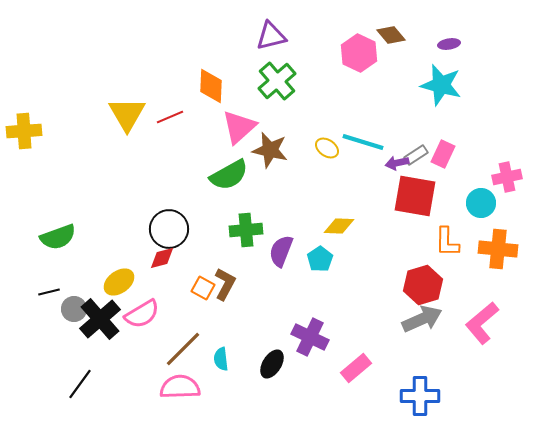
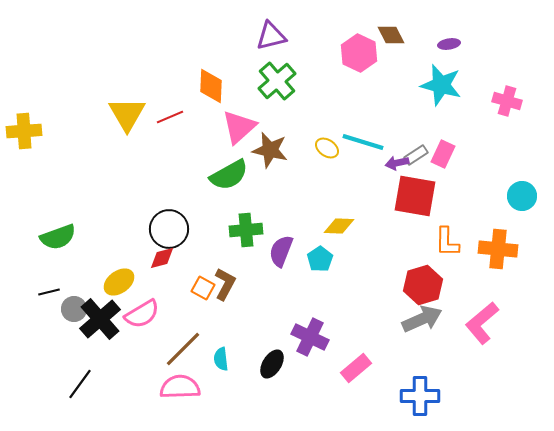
brown diamond at (391, 35): rotated 12 degrees clockwise
pink cross at (507, 177): moved 76 px up; rotated 28 degrees clockwise
cyan circle at (481, 203): moved 41 px right, 7 px up
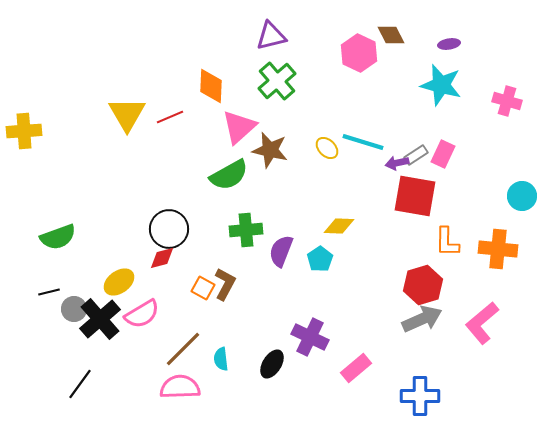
yellow ellipse at (327, 148): rotated 10 degrees clockwise
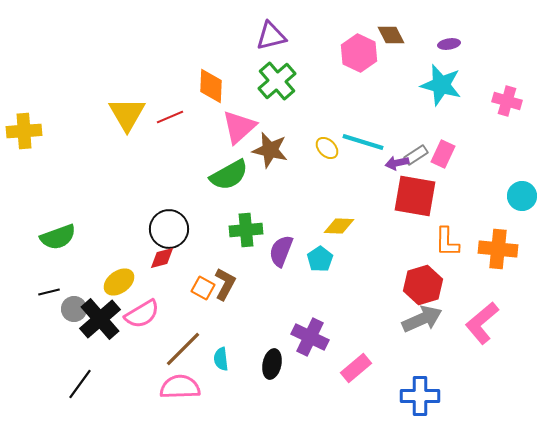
black ellipse at (272, 364): rotated 20 degrees counterclockwise
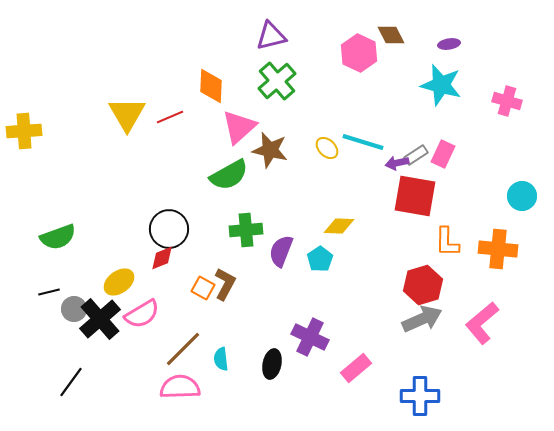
red diamond at (162, 258): rotated 8 degrees counterclockwise
black line at (80, 384): moved 9 px left, 2 px up
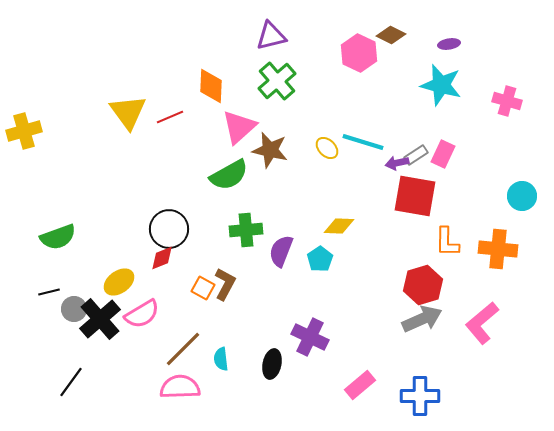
brown diamond at (391, 35): rotated 36 degrees counterclockwise
yellow triangle at (127, 114): moved 1 px right, 2 px up; rotated 6 degrees counterclockwise
yellow cross at (24, 131): rotated 12 degrees counterclockwise
pink rectangle at (356, 368): moved 4 px right, 17 px down
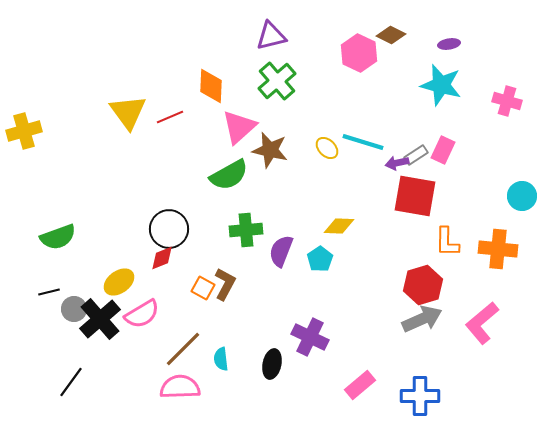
pink rectangle at (443, 154): moved 4 px up
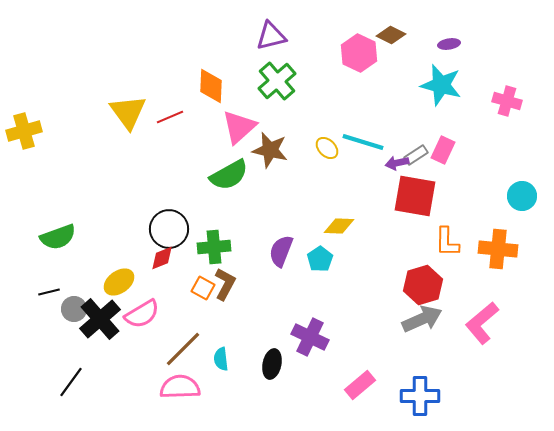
green cross at (246, 230): moved 32 px left, 17 px down
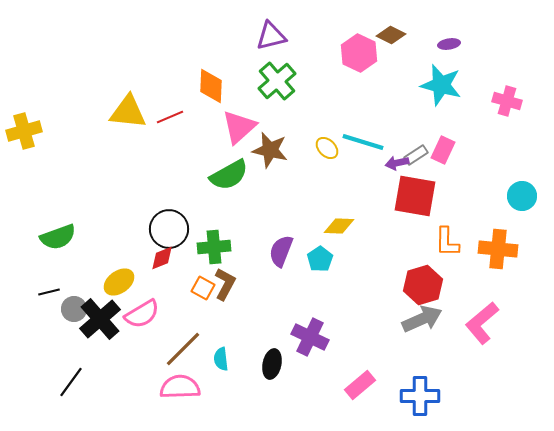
yellow triangle at (128, 112): rotated 48 degrees counterclockwise
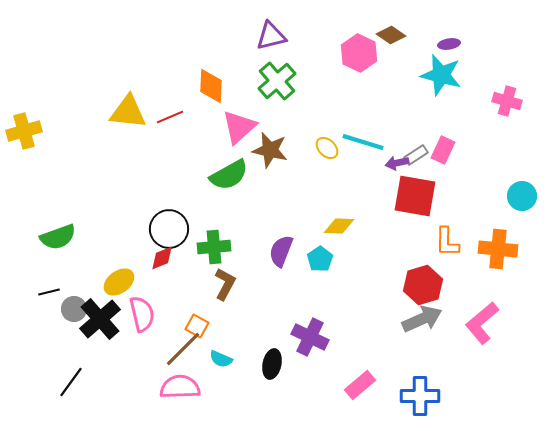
brown diamond at (391, 35): rotated 8 degrees clockwise
cyan star at (441, 85): moved 10 px up
orange square at (203, 288): moved 6 px left, 38 px down
pink semicircle at (142, 314): rotated 72 degrees counterclockwise
cyan semicircle at (221, 359): rotated 60 degrees counterclockwise
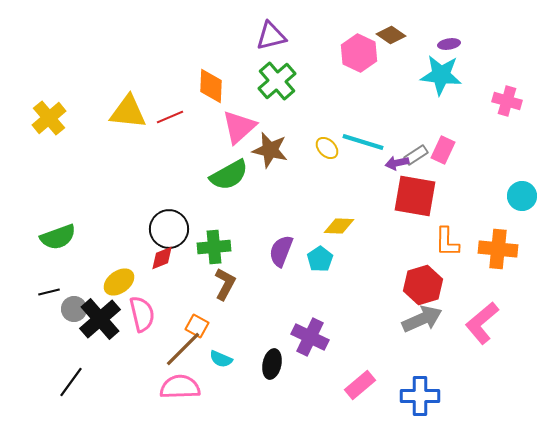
cyan star at (441, 75): rotated 9 degrees counterclockwise
yellow cross at (24, 131): moved 25 px right, 13 px up; rotated 24 degrees counterclockwise
